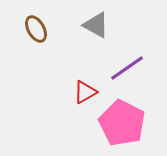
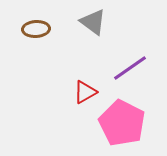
gray triangle: moved 3 px left, 3 px up; rotated 8 degrees clockwise
brown ellipse: rotated 64 degrees counterclockwise
purple line: moved 3 px right
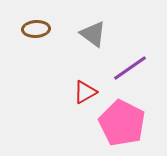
gray triangle: moved 12 px down
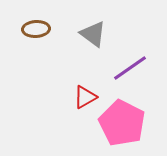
red triangle: moved 5 px down
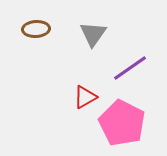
gray triangle: rotated 28 degrees clockwise
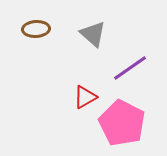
gray triangle: rotated 24 degrees counterclockwise
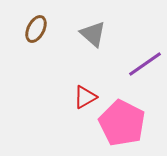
brown ellipse: rotated 60 degrees counterclockwise
purple line: moved 15 px right, 4 px up
